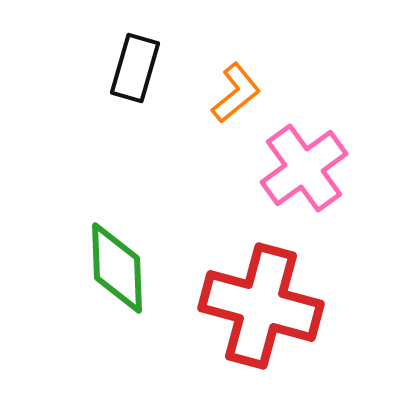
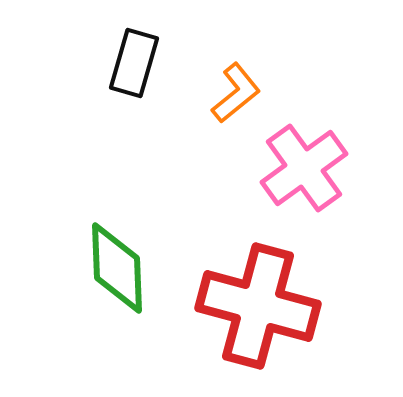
black rectangle: moved 1 px left, 5 px up
red cross: moved 3 px left
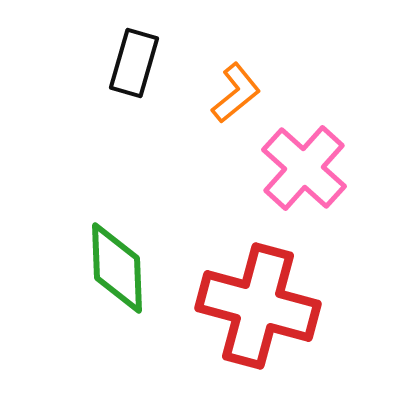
pink cross: rotated 12 degrees counterclockwise
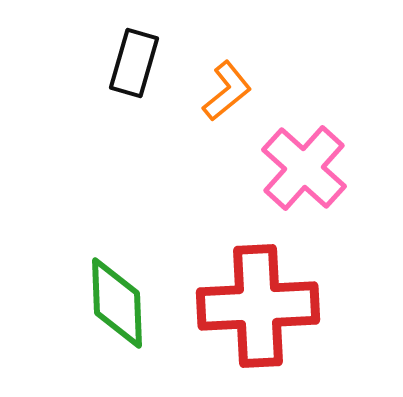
orange L-shape: moved 9 px left, 2 px up
green diamond: moved 35 px down
red cross: rotated 18 degrees counterclockwise
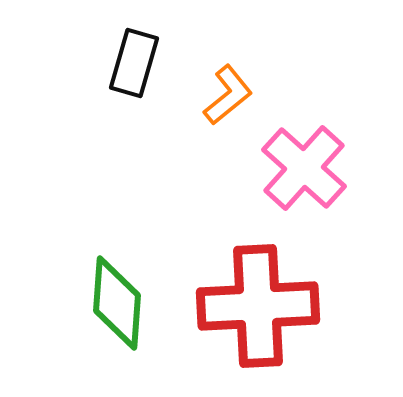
orange L-shape: moved 1 px right, 4 px down
green diamond: rotated 6 degrees clockwise
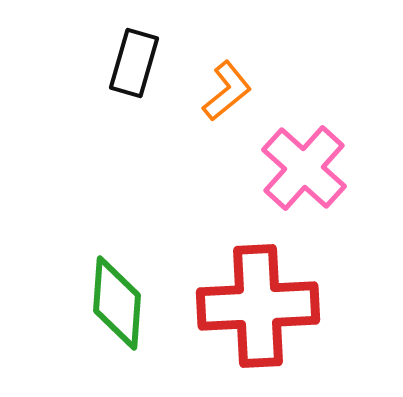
orange L-shape: moved 1 px left, 4 px up
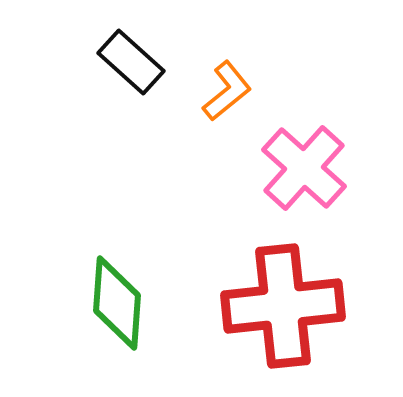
black rectangle: moved 3 px left, 1 px up; rotated 64 degrees counterclockwise
red cross: moved 25 px right; rotated 3 degrees counterclockwise
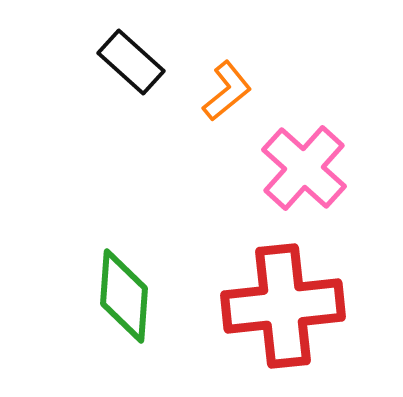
green diamond: moved 7 px right, 7 px up
